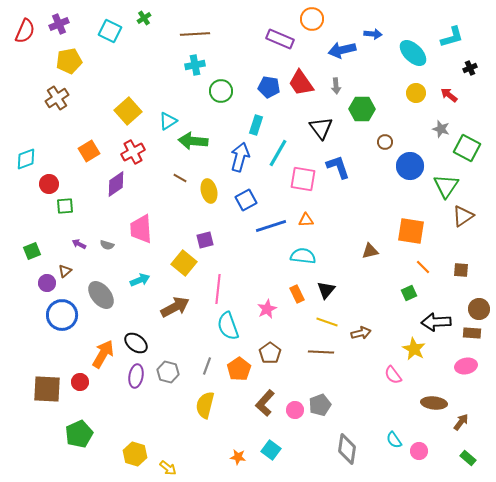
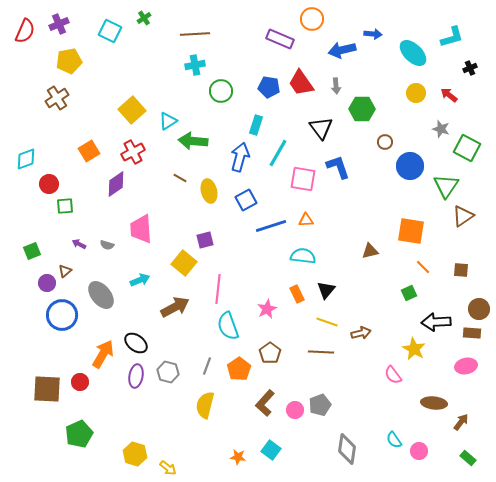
yellow square at (128, 111): moved 4 px right, 1 px up
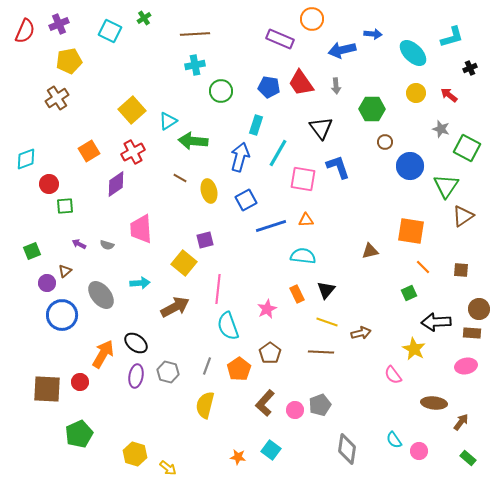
green hexagon at (362, 109): moved 10 px right
cyan arrow at (140, 280): moved 3 px down; rotated 18 degrees clockwise
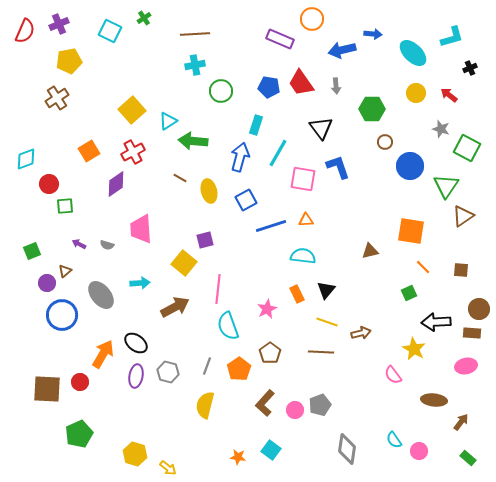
brown ellipse at (434, 403): moved 3 px up
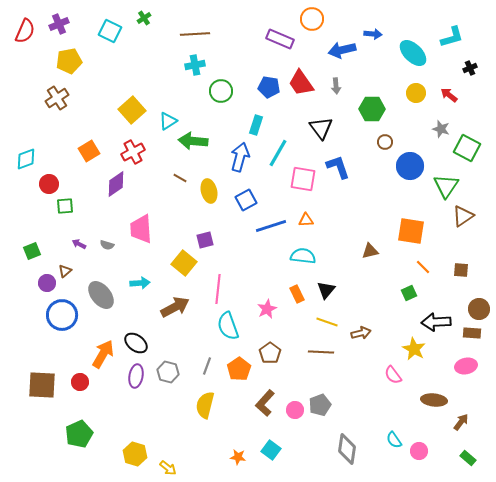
brown square at (47, 389): moved 5 px left, 4 px up
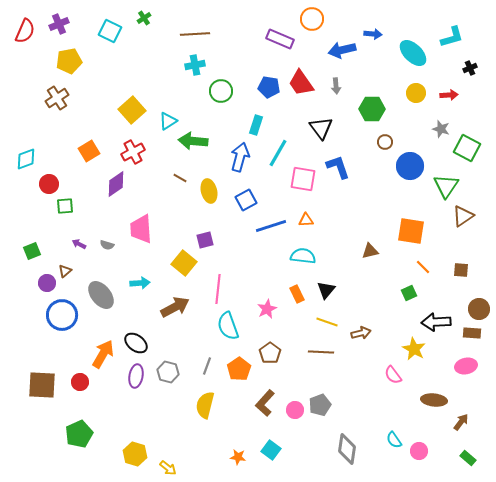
red arrow at (449, 95): rotated 138 degrees clockwise
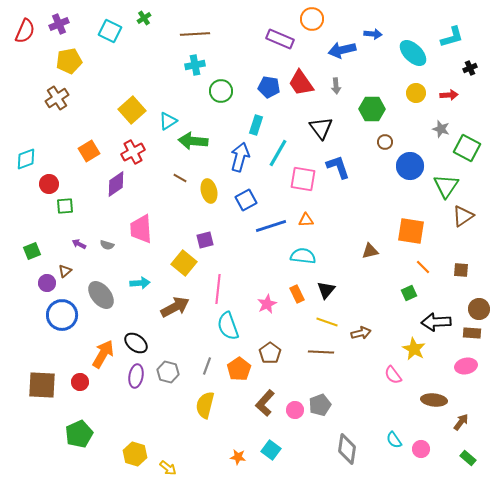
pink star at (267, 309): moved 5 px up
pink circle at (419, 451): moved 2 px right, 2 px up
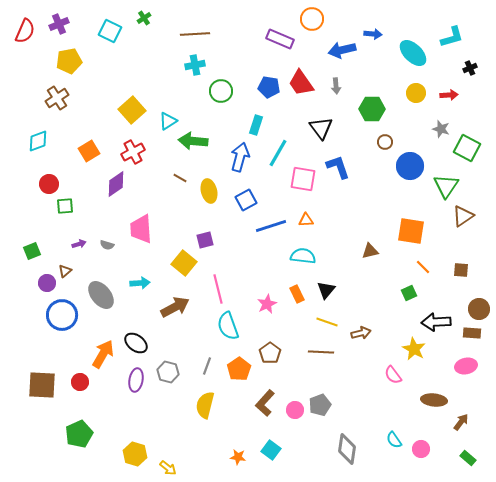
cyan diamond at (26, 159): moved 12 px right, 18 px up
purple arrow at (79, 244): rotated 136 degrees clockwise
pink line at (218, 289): rotated 20 degrees counterclockwise
purple ellipse at (136, 376): moved 4 px down
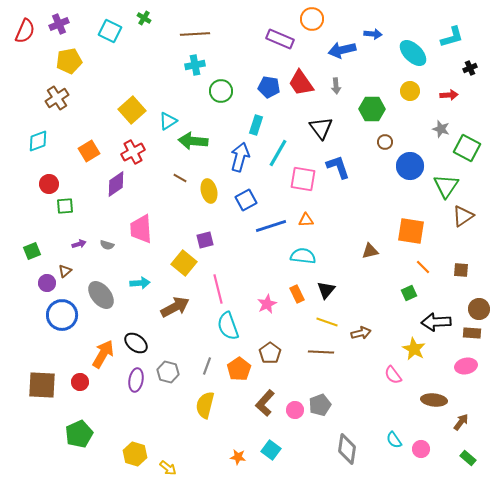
green cross at (144, 18): rotated 24 degrees counterclockwise
yellow circle at (416, 93): moved 6 px left, 2 px up
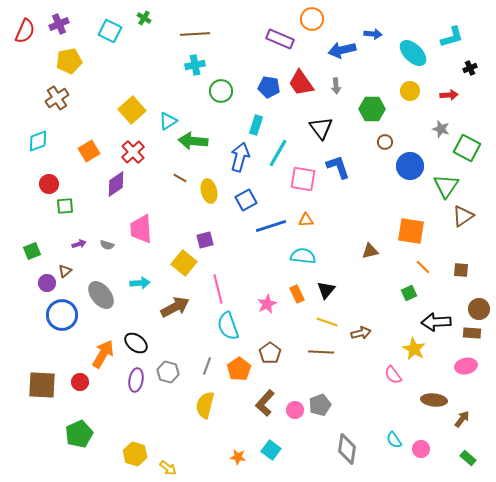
red cross at (133, 152): rotated 15 degrees counterclockwise
brown arrow at (461, 422): moved 1 px right, 3 px up
